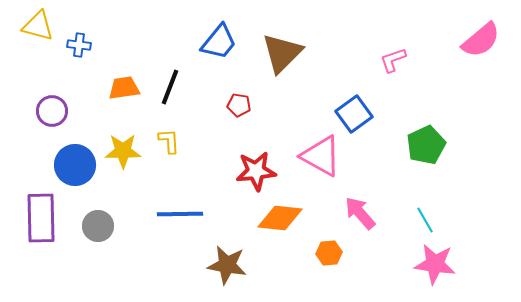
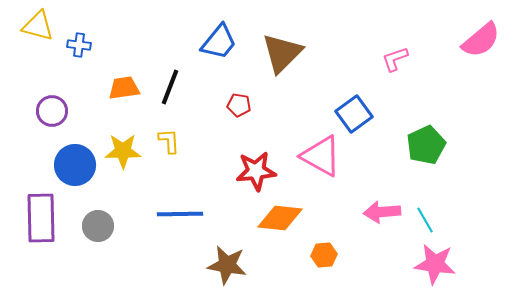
pink L-shape: moved 2 px right, 1 px up
pink arrow: moved 22 px right, 1 px up; rotated 54 degrees counterclockwise
orange hexagon: moved 5 px left, 2 px down
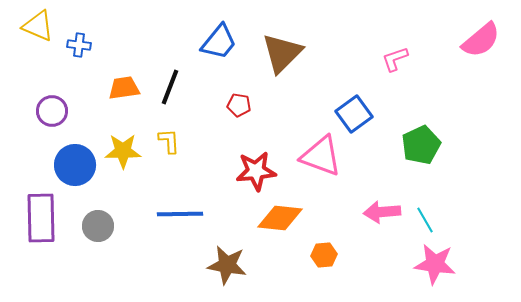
yellow triangle: rotated 8 degrees clockwise
green pentagon: moved 5 px left
pink triangle: rotated 9 degrees counterclockwise
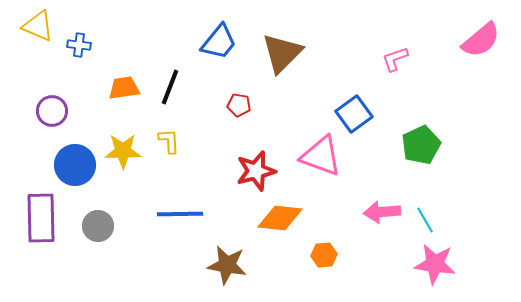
red star: rotated 9 degrees counterclockwise
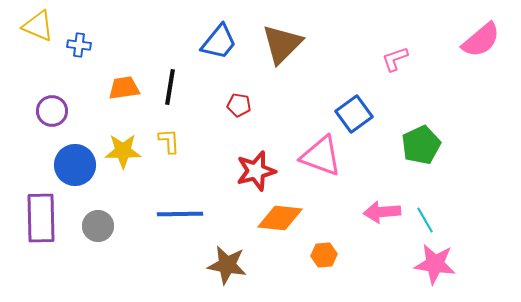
brown triangle: moved 9 px up
black line: rotated 12 degrees counterclockwise
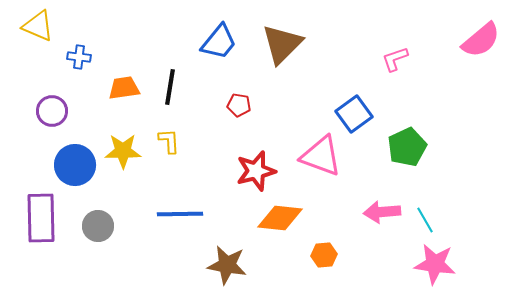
blue cross: moved 12 px down
green pentagon: moved 14 px left, 2 px down
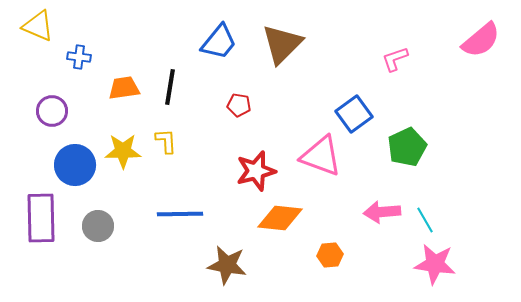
yellow L-shape: moved 3 px left
orange hexagon: moved 6 px right
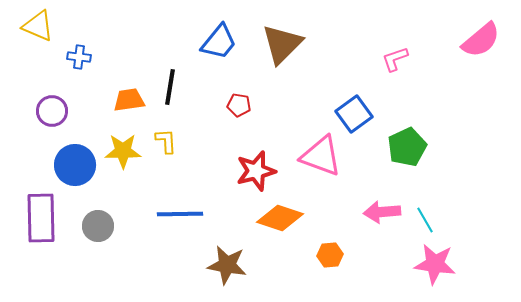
orange trapezoid: moved 5 px right, 12 px down
orange diamond: rotated 12 degrees clockwise
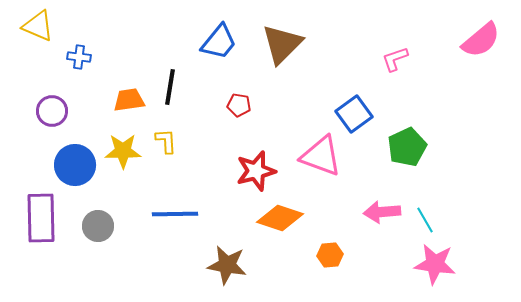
blue line: moved 5 px left
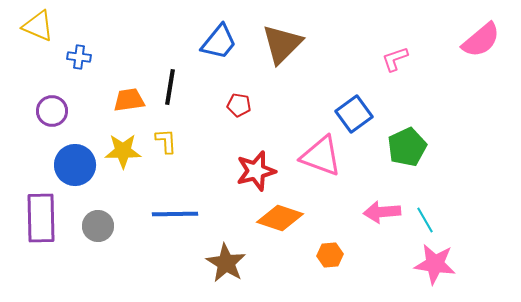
brown star: moved 1 px left, 2 px up; rotated 21 degrees clockwise
